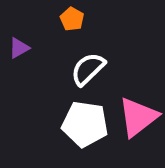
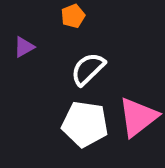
orange pentagon: moved 1 px right, 3 px up; rotated 20 degrees clockwise
purple triangle: moved 5 px right, 1 px up
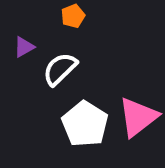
white semicircle: moved 28 px left
white pentagon: rotated 24 degrees clockwise
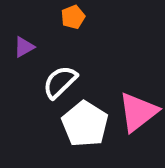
orange pentagon: moved 1 px down
white semicircle: moved 13 px down
pink triangle: moved 5 px up
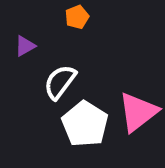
orange pentagon: moved 4 px right
purple triangle: moved 1 px right, 1 px up
white semicircle: rotated 9 degrees counterclockwise
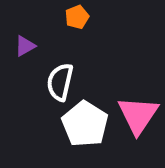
white semicircle: rotated 24 degrees counterclockwise
pink triangle: moved 3 px down; rotated 18 degrees counterclockwise
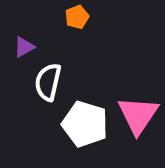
purple triangle: moved 1 px left, 1 px down
white semicircle: moved 12 px left
white pentagon: rotated 15 degrees counterclockwise
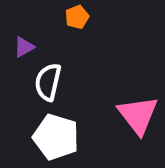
pink triangle: rotated 12 degrees counterclockwise
white pentagon: moved 29 px left, 13 px down
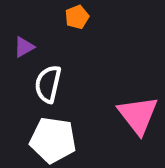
white semicircle: moved 2 px down
white pentagon: moved 3 px left, 3 px down; rotated 9 degrees counterclockwise
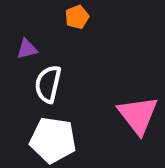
purple triangle: moved 3 px right, 2 px down; rotated 15 degrees clockwise
